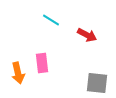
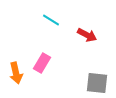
pink rectangle: rotated 36 degrees clockwise
orange arrow: moved 2 px left
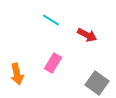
pink rectangle: moved 11 px right
orange arrow: moved 1 px right, 1 px down
gray square: rotated 30 degrees clockwise
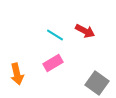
cyan line: moved 4 px right, 15 px down
red arrow: moved 2 px left, 4 px up
pink rectangle: rotated 30 degrees clockwise
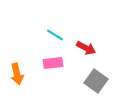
red arrow: moved 1 px right, 17 px down
pink rectangle: rotated 24 degrees clockwise
gray square: moved 1 px left, 2 px up
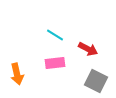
red arrow: moved 2 px right, 1 px down
pink rectangle: moved 2 px right
gray square: rotated 10 degrees counterclockwise
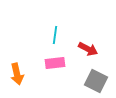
cyan line: rotated 66 degrees clockwise
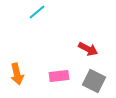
cyan line: moved 18 px left, 23 px up; rotated 42 degrees clockwise
pink rectangle: moved 4 px right, 13 px down
gray square: moved 2 px left
